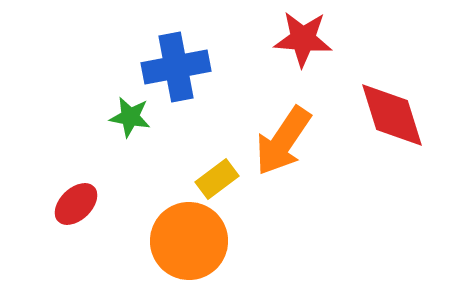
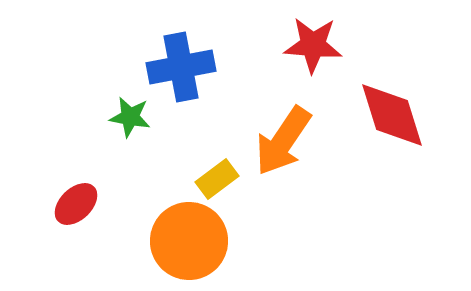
red star: moved 10 px right, 6 px down
blue cross: moved 5 px right
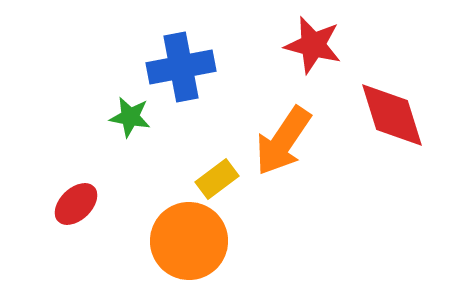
red star: rotated 10 degrees clockwise
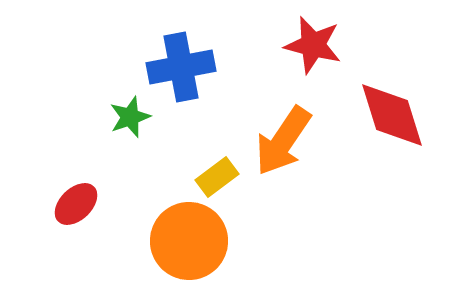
green star: rotated 30 degrees counterclockwise
yellow rectangle: moved 2 px up
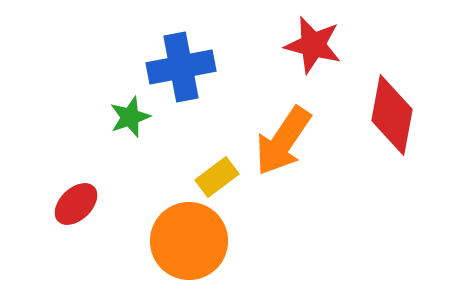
red diamond: rotated 28 degrees clockwise
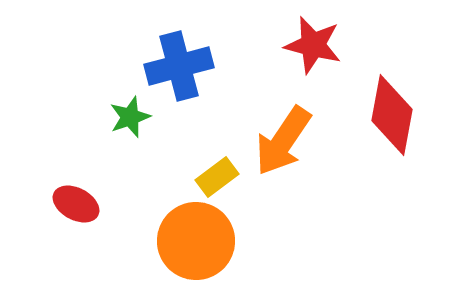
blue cross: moved 2 px left, 1 px up; rotated 4 degrees counterclockwise
red ellipse: rotated 72 degrees clockwise
orange circle: moved 7 px right
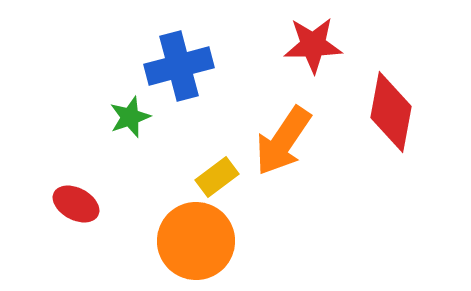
red star: rotated 16 degrees counterclockwise
red diamond: moved 1 px left, 3 px up
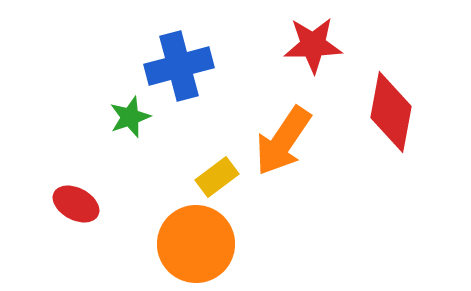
orange circle: moved 3 px down
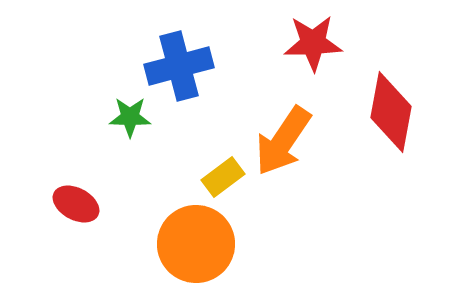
red star: moved 2 px up
green star: rotated 21 degrees clockwise
yellow rectangle: moved 6 px right
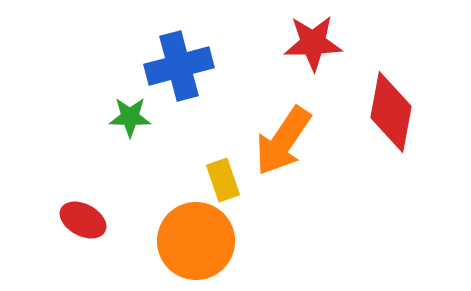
yellow rectangle: moved 3 px down; rotated 72 degrees counterclockwise
red ellipse: moved 7 px right, 16 px down
orange circle: moved 3 px up
